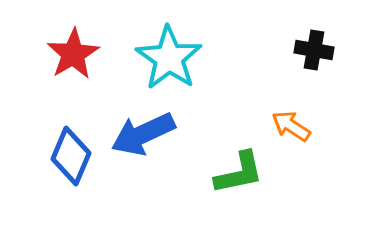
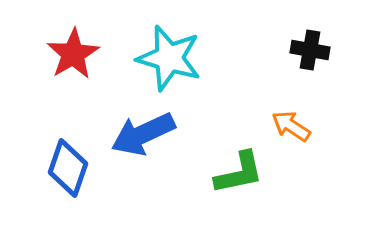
black cross: moved 4 px left
cyan star: rotated 18 degrees counterclockwise
blue diamond: moved 3 px left, 12 px down; rotated 4 degrees counterclockwise
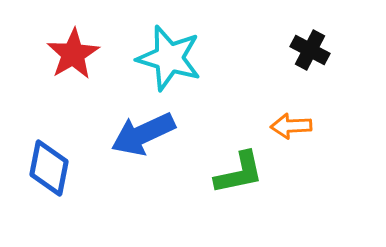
black cross: rotated 18 degrees clockwise
orange arrow: rotated 36 degrees counterclockwise
blue diamond: moved 19 px left; rotated 8 degrees counterclockwise
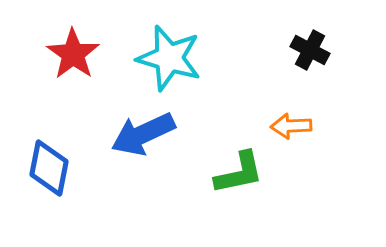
red star: rotated 6 degrees counterclockwise
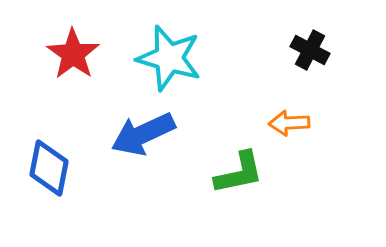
orange arrow: moved 2 px left, 3 px up
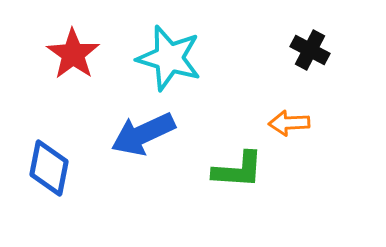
green L-shape: moved 1 px left, 3 px up; rotated 16 degrees clockwise
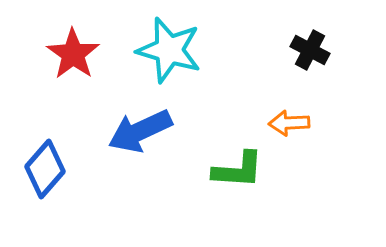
cyan star: moved 8 px up
blue arrow: moved 3 px left, 3 px up
blue diamond: moved 4 px left, 1 px down; rotated 30 degrees clockwise
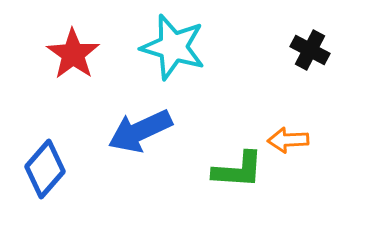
cyan star: moved 4 px right, 3 px up
orange arrow: moved 1 px left, 17 px down
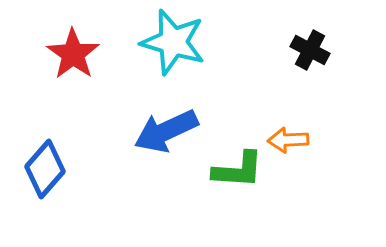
cyan star: moved 5 px up
blue arrow: moved 26 px right
